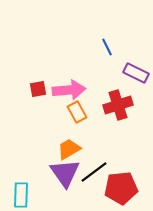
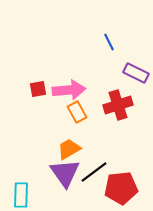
blue line: moved 2 px right, 5 px up
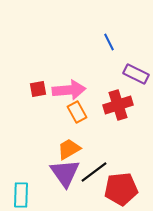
purple rectangle: moved 1 px down
red pentagon: moved 1 px down
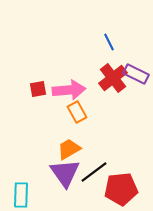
red cross: moved 5 px left, 27 px up; rotated 20 degrees counterclockwise
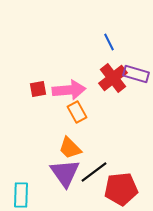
purple rectangle: rotated 10 degrees counterclockwise
orange trapezoid: moved 1 px right, 1 px up; rotated 105 degrees counterclockwise
